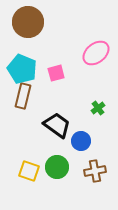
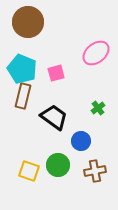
black trapezoid: moved 3 px left, 8 px up
green circle: moved 1 px right, 2 px up
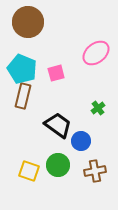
black trapezoid: moved 4 px right, 8 px down
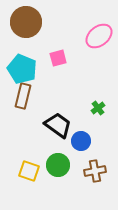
brown circle: moved 2 px left
pink ellipse: moved 3 px right, 17 px up
pink square: moved 2 px right, 15 px up
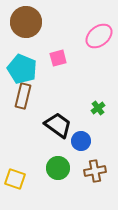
green circle: moved 3 px down
yellow square: moved 14 px left, 8 px down
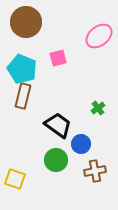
blue circle: moved 3 px down
green circle: moved 2 px left, 8 px up
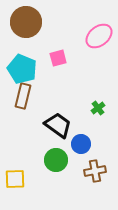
yellow square: rotated 20 degrees counterclockwise
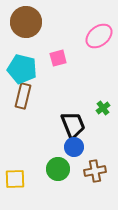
cyan pentagon: rotated 8 degrees counterclockwise
green cross: moved 5 px right
black trapezoid: moved 15 px right; rotated 32 degrees clockwise
blue circle: moved 7 px left, 3 px down
green circle: moved 2 px right, 9 px down
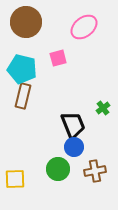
pink ellipse: moved 15 px left, 9 px up
